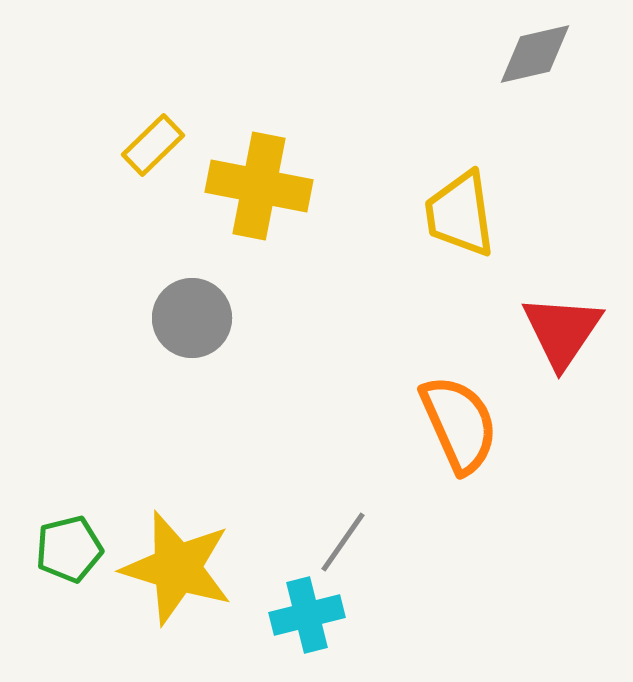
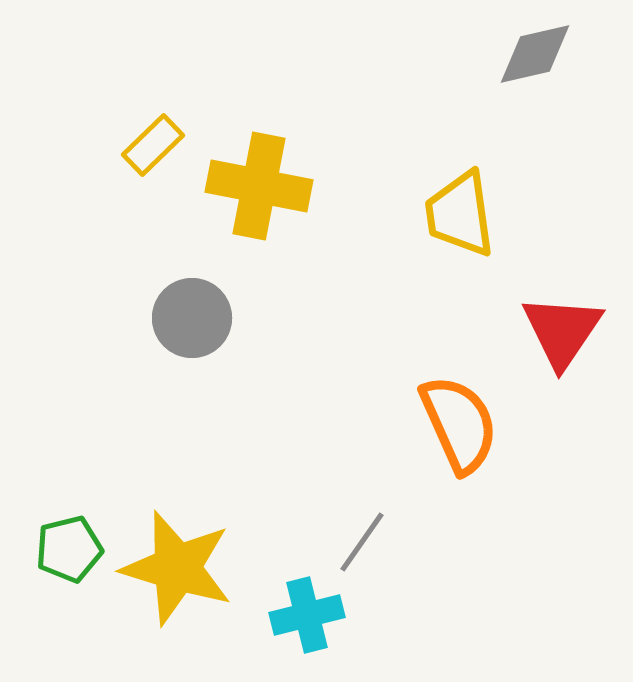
gray line: moved 19 px right
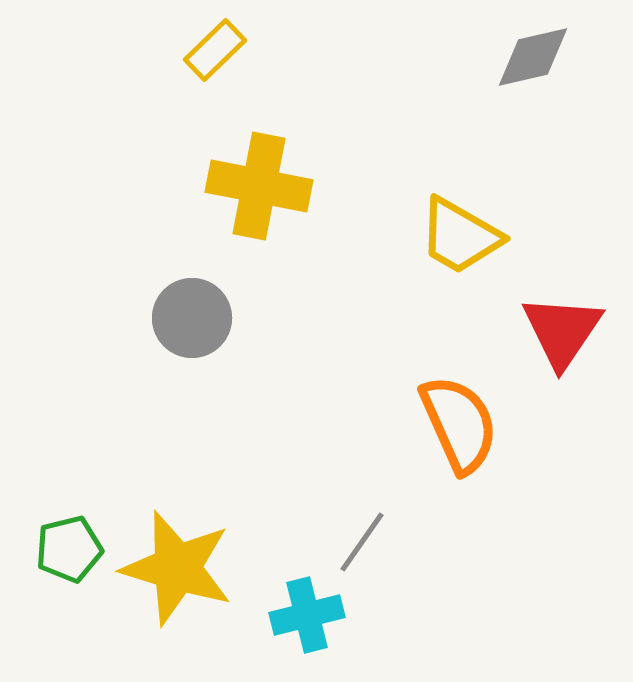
gray diamond: moved 2 px left, 3 px down
yellow rectangle: moved 62 px right, 95 px up
yellow trapezoid: moved 22 px down; rotated 52 degrees counterclockwise
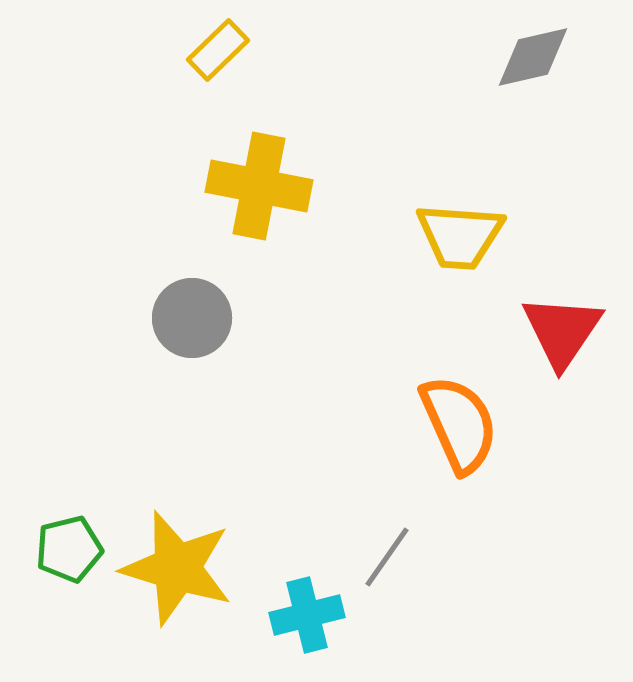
yellow rectangle: moved 3 px right
yellow trapezoid: rotated 26 degrees counterclockwise
gray line: moved 25 px right, 15 px down
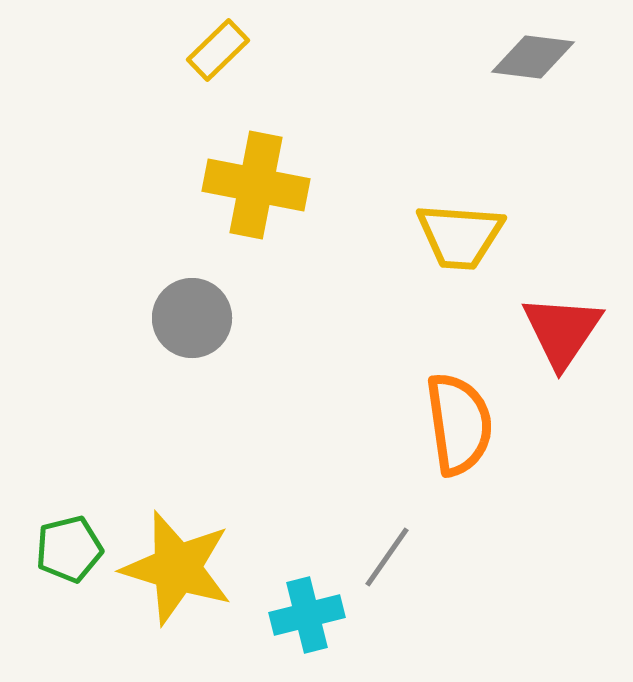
gray diamond: rotated 20 degrees clockwise
yellow cross: moved 3 px left, 1 px up
orange semicircle: rotated 16 degrees clockwise
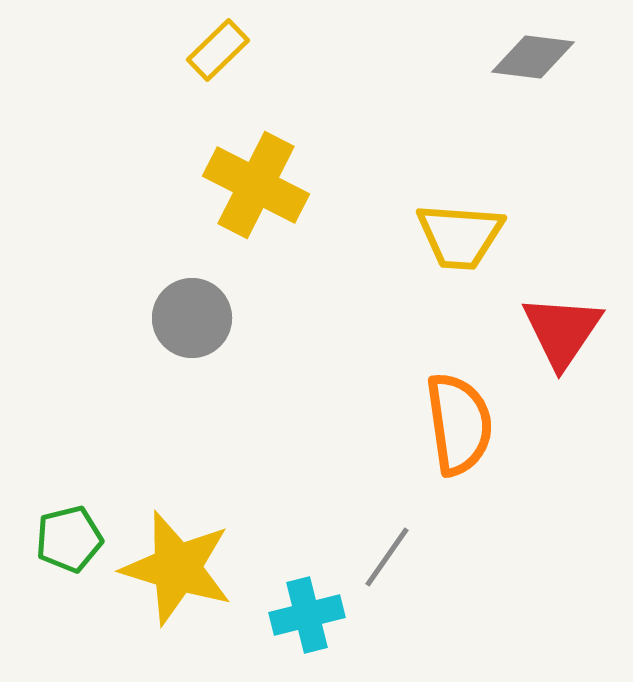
yellow cross: rotated 16 degrees clockwise
green pentagon: moved 10 px up
